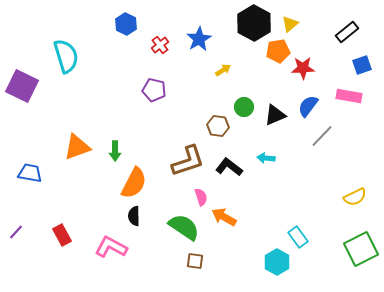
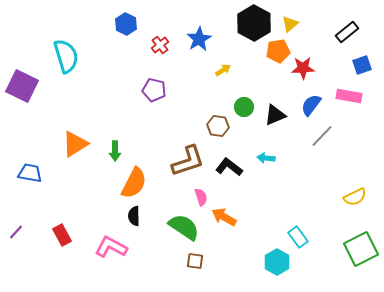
blue semicircle: moved 3 px right, 1 px up
orange triangle: moved 2 px left, 3 px up; rotated 12 degrees counterclockwise
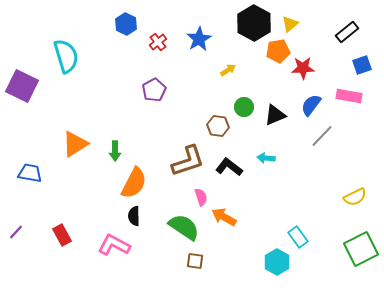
red cross: moved 2 px left, 3 px up
yellow arrow: moved 5 px right
purple pentagon: rotated 30 degrees clockwise
pink L-shape: moved 3 px right, 2 px up
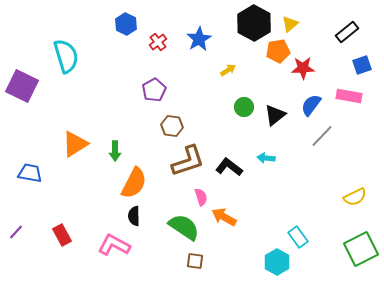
black triangle: rotated 15 degrees counterclockwise
brown hexagon: moved 46 px left
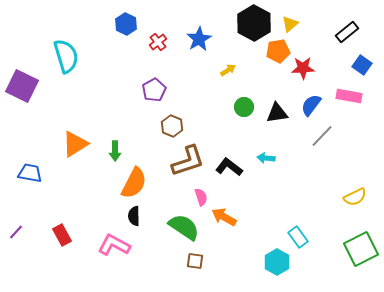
blue square: rotated 36 degrees counterclockwise
black triangle: moved 2 px right, 2 px up; rotated 30 degrees clockwise
brown hexagon: rotated 15 degrees clockwise
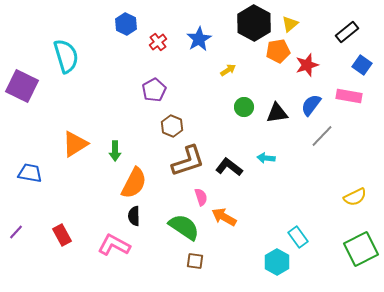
red star: moved 4 px right, 3 px up; rotated 15 degrees counterclockwise
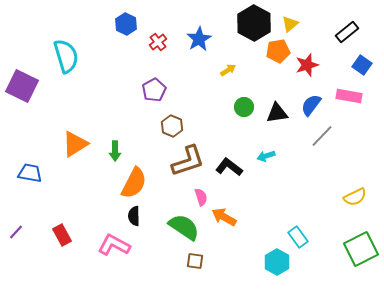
cyan arrow: moved 2 px up; rotated 24 degrees counterclockwise
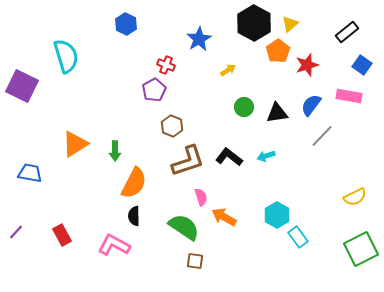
red cross: moved 8 px right, 23 px down; rotated 30 degrees counterclockwise
orange pentagon: rotated 25 degrees counterclockwise
black L-shape: moved 10 px up
cyan hexagon: moved 47 px up
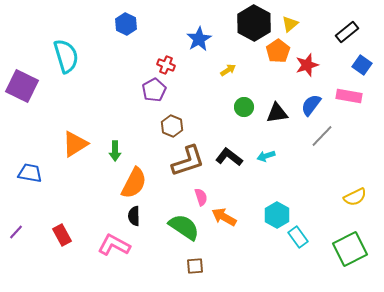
green square: moved 11 px left
brown square: moved 5 px down; rotated 12 degrees counterclockwise
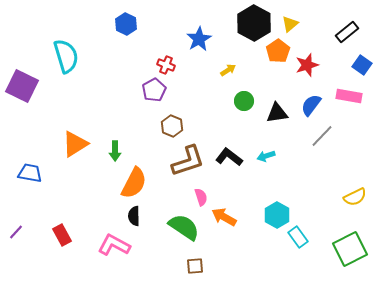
green circle: moved 6 px up
